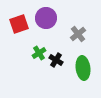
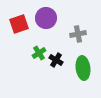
gray cross: rotated 28 degrees clockwise
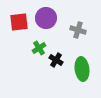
red square: moved 2 px up; rotated 12 degrees clockwise
gray cross: moved 4 px up; rotated 28 degrees clockwise
green cross: moved 5 px up
green ellipse: moved 1 px left, 1 px down
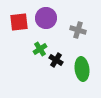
green cross: moved 1 px right, 1 px down
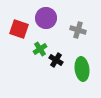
red square: moved 7 px down; rotated 24 degrees clockwise
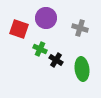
gray cross: moved 2 px right, 2 px up
green cross: rotated 32 degrees counterclockwise
